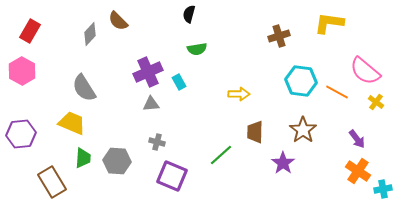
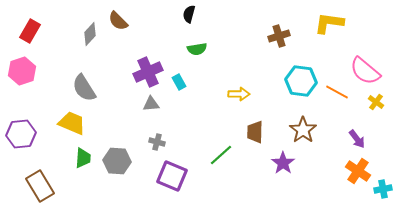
pink hexagon: rotated 12 degrees clockwise
brown rectangle: moved 12 px left, 4 px down
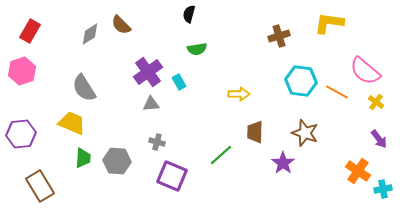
brown semicircle: moved 3 px right, 4 px down
gray diamond: rotated 15 degrees clockwise
purple cross: rotated 12 degrees counterclockwise
brown star: moved 2 px right, 3 px down; rotated 16 degrees counterclockwise
purple arrow: moved 22 px right
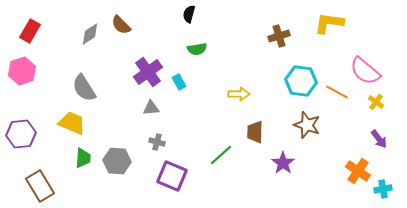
gray triangle: moved 4 px down
brown star: moved 2 px right, 8 px up
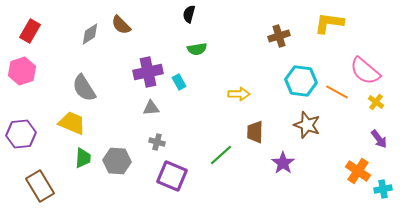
purple cross: rotated 24 degrees clockwise
